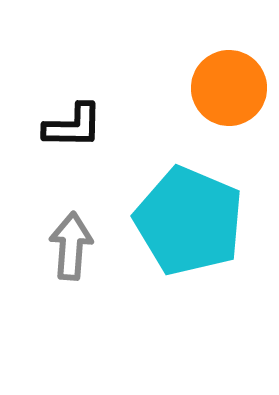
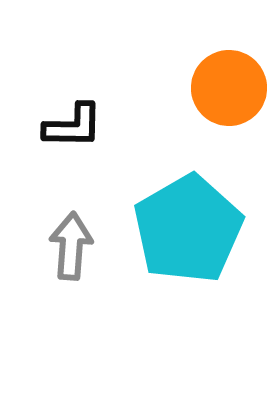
cyan pentagon: moved 1 px left, 8 px down; rotated 19 degrees clockwise
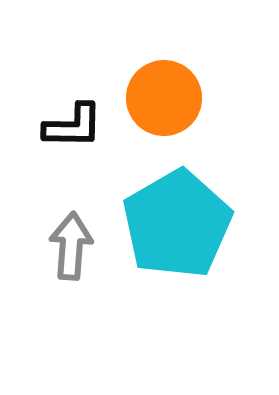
orange circle: moved 65 px left, 10 px down
cyan pentagon: moved 11 px left, 5 px up
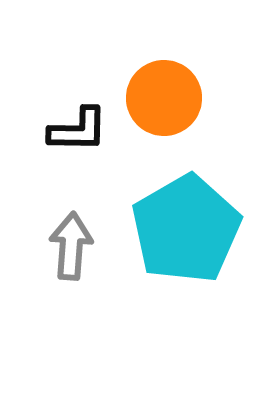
black L-shape: moved 5 px right, 4 px down
cyan pentagon: moved 9 px right, 5 px down
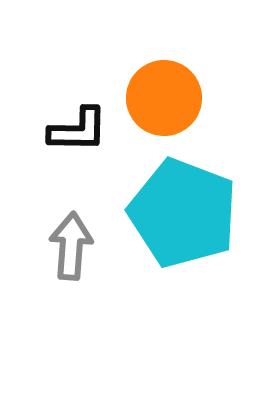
cyan pentagon: moved 3 px left, 16 px up; rotated 21 degrees counterclockwise
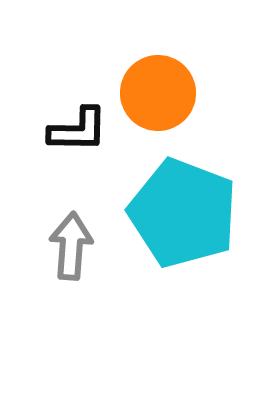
orange circle: moved 6 px left, 5 px up
